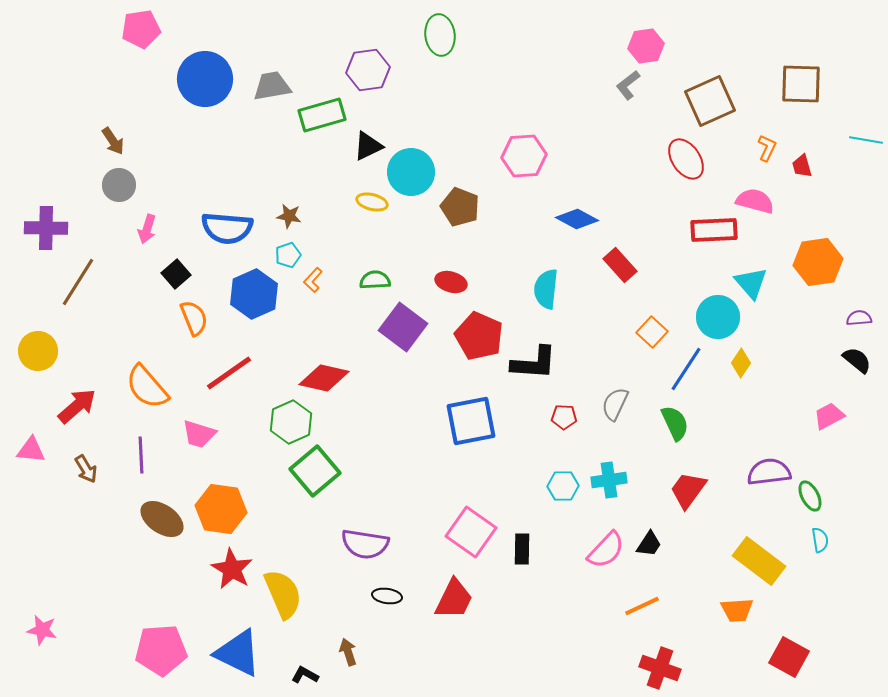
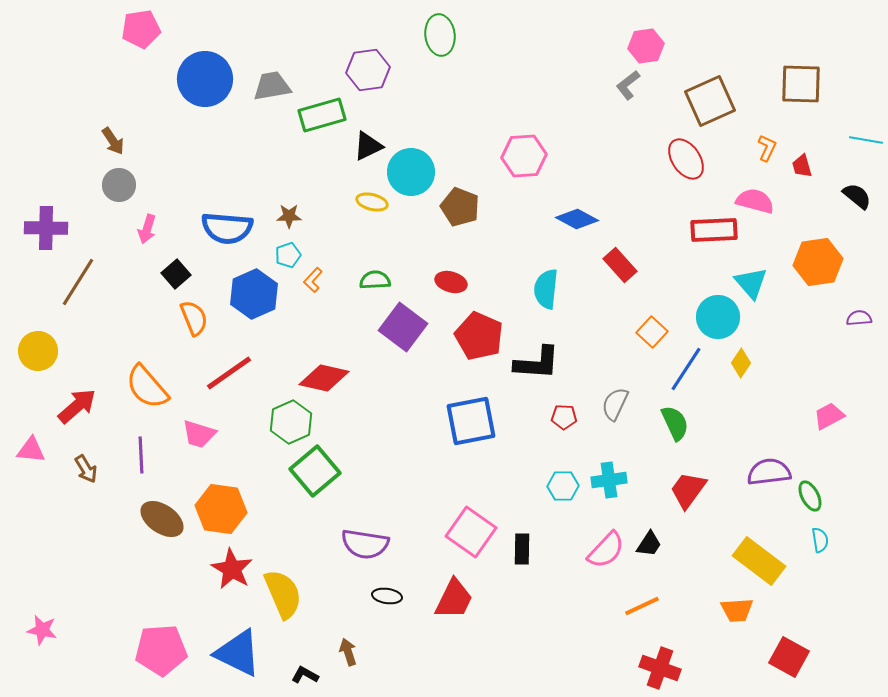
brown star at (289, 216): rotated 10 degrees counterclockwise
black semicircle at (857, 360): moved 164 px up
black L-shape at (534, 363): moved 3 px right
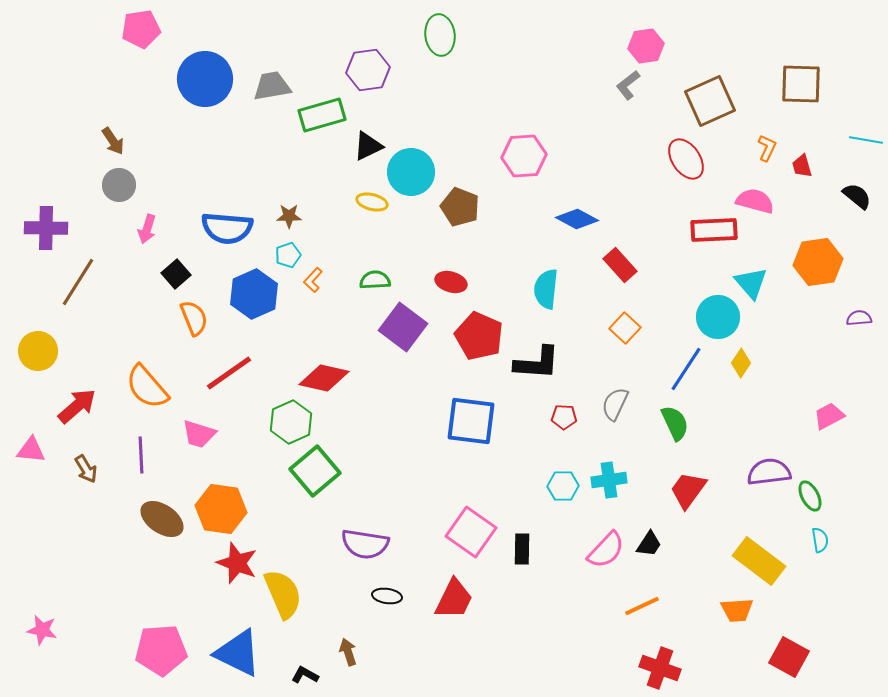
orange square at (652, 332): moved 27 px left, 4 px up
blue square at (471, 421): rotated 18 degrees clockwise
red star at (232, 569): moved 5 px right, 6 px up; rotated 9 degrees counterclockwise
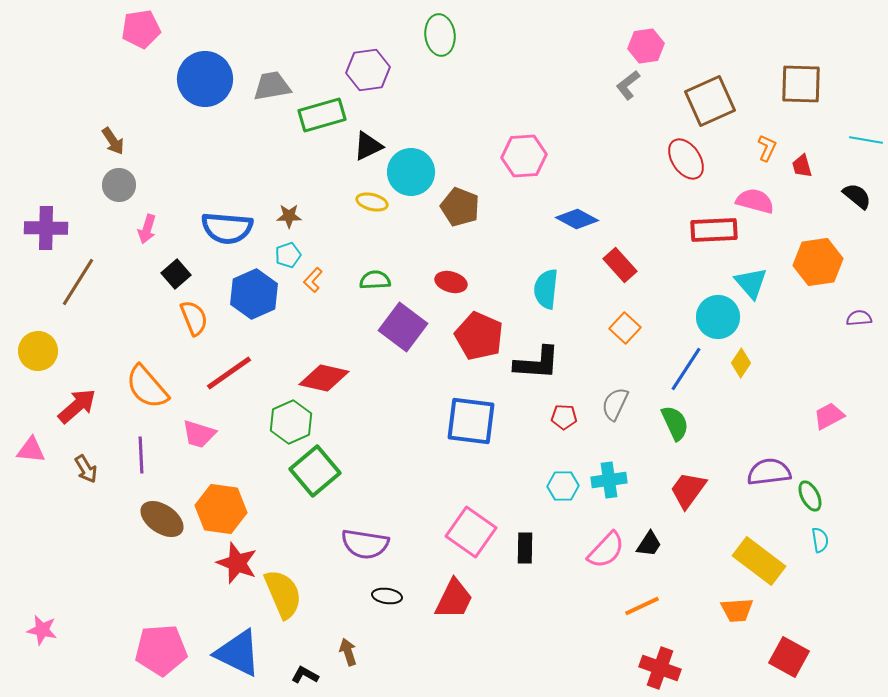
black rectangle at (522, 549): moved 3 px right, 1 px up
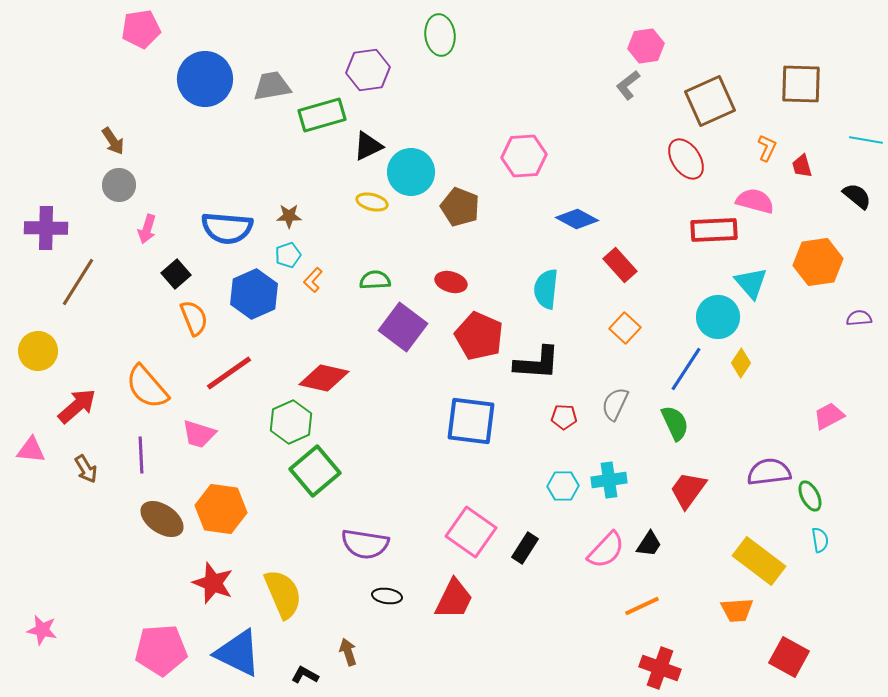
black rectangle at (525, 548): rotated 32 degrees clockwise
red star at (237, 563): moved 24 px left, 20 px down
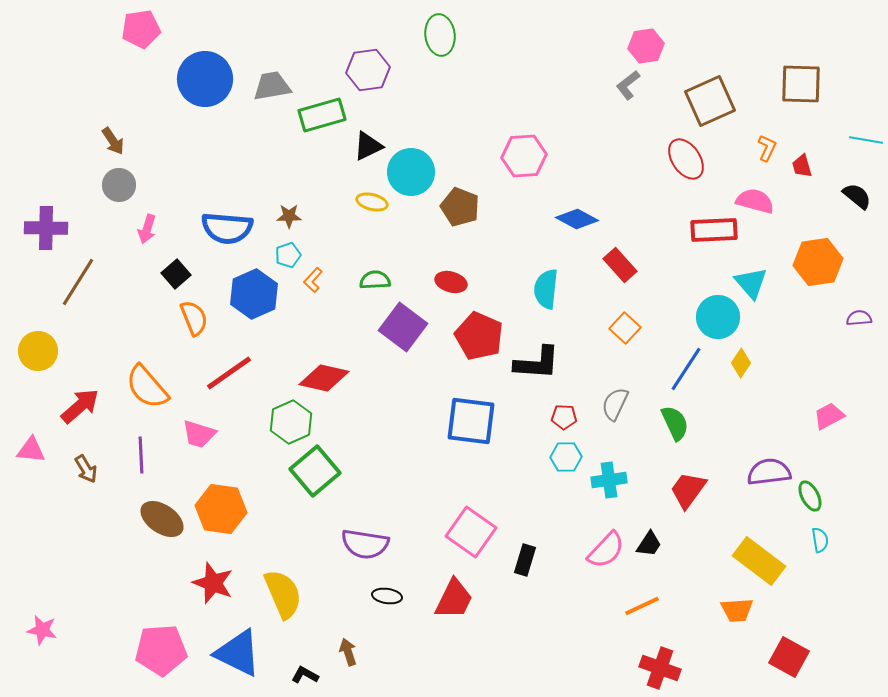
red arrow at (77, 406): moved 3 px right
cyan hexagon at (563, 486): moved 3 px right, 29 px up
black rectangle at (525, 548): moved 12 px down; rotated 16 degrees counterclockwise
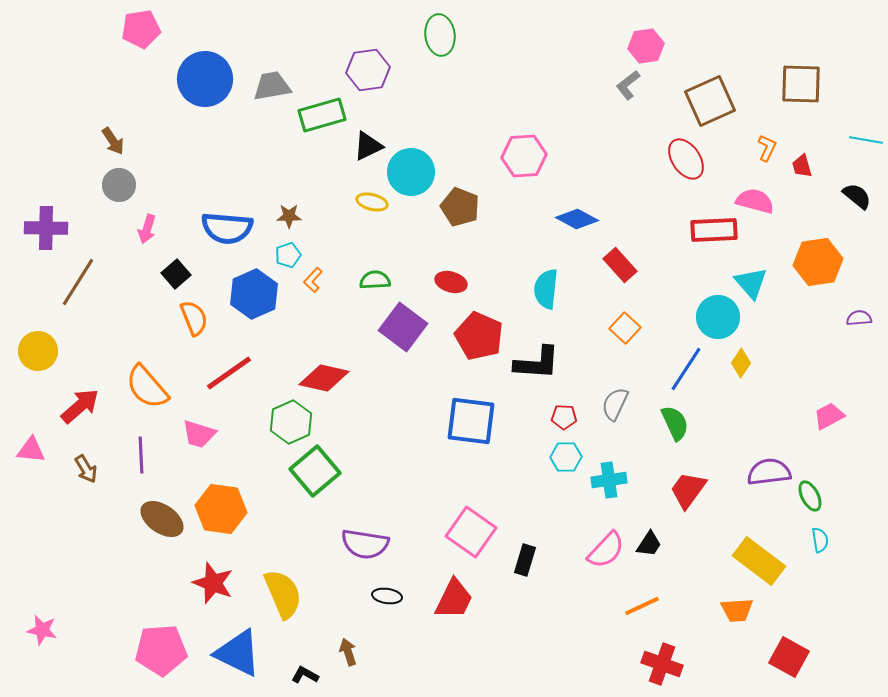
red cross at (660, 668): moved 2 px right, 4 px up
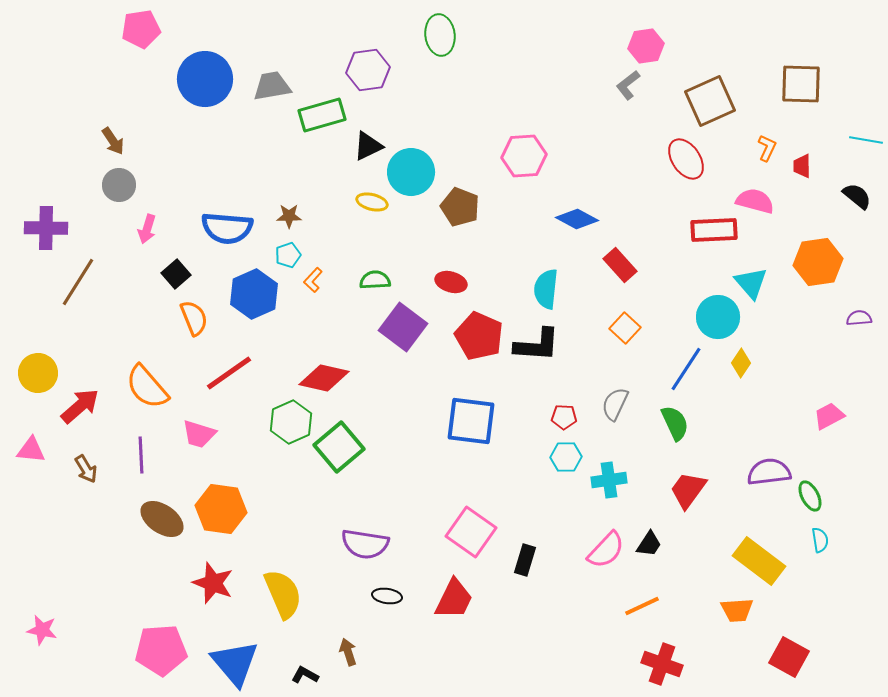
red trapezoid at (802, 166): rotated 15 degrees clockwise
yellow circle at (38, 351): moved 22 px down
black L-shape at (537, 363): moved 18 px up
green square at (315, 471): moved 24 px right, 24 px up
blue triangle at (238, 653): moved 3 px left, 10 px down; rotated 24 degrees clockwise
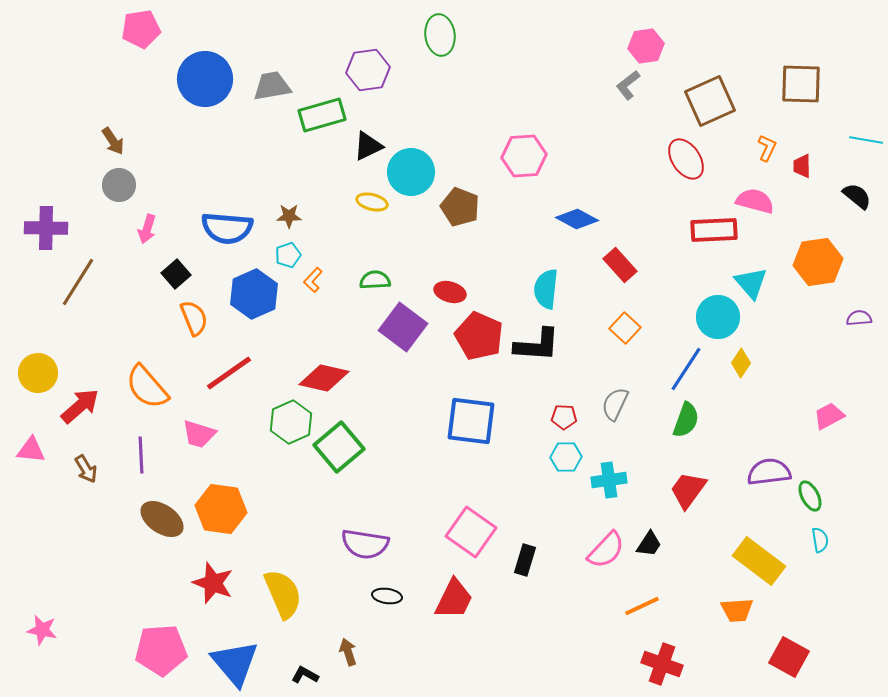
red ellipse at (451, 282): moved 1 px left, 10 px down
green semicircle at (675, 423): moved 11 px right, 3 px up; rotated 45 degrees clockwise
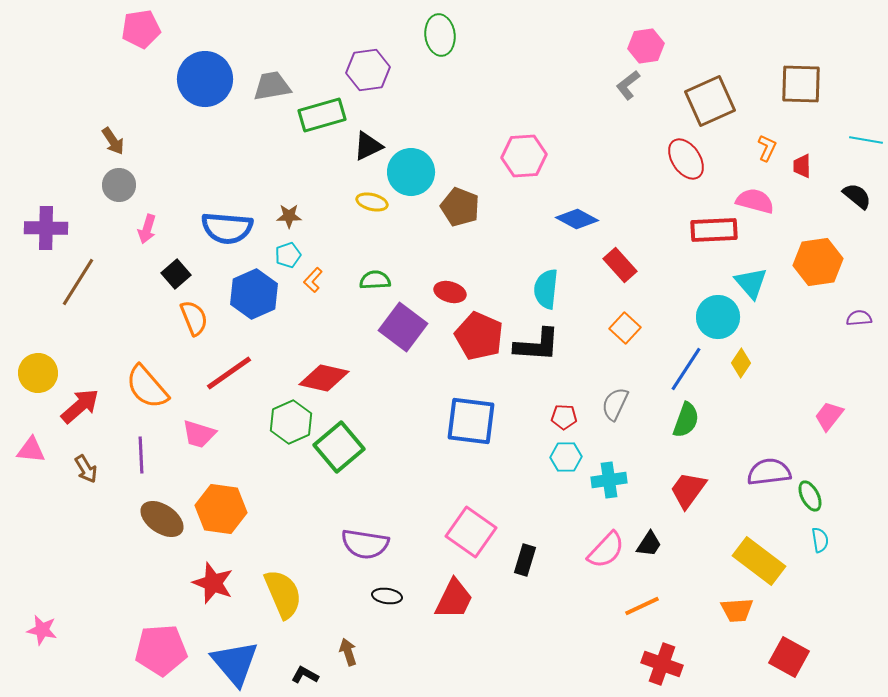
pink trapezoid at (829, 416): rotated 24 degrees counterclockwise
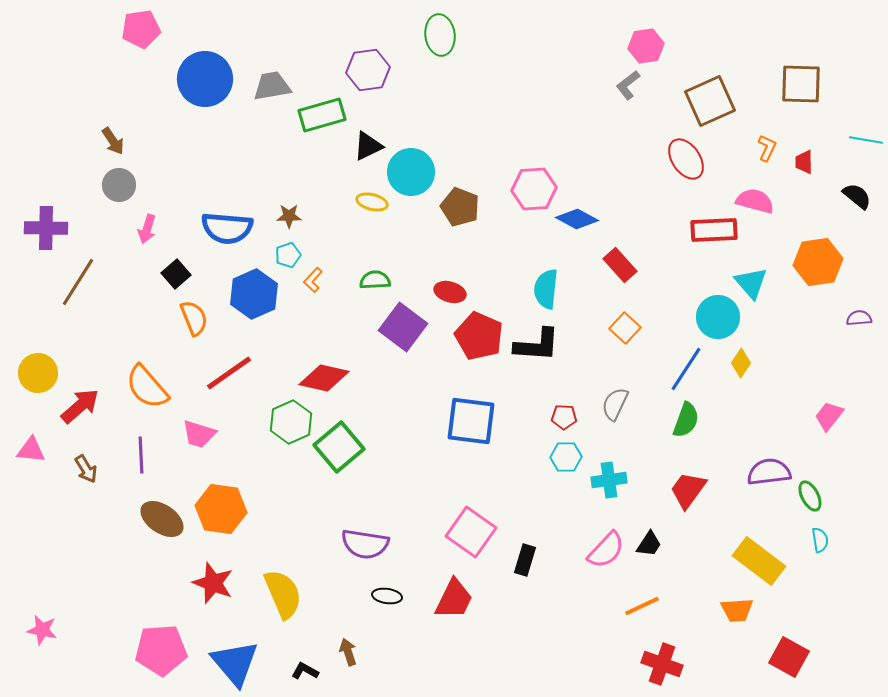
pink hexagon at (524, 156): moved 10 px right, 33 px down
red trapezoid at (802, 166): moved 2 px right, 4 px up
black L-shape at (305, 675): moved 4 px up
